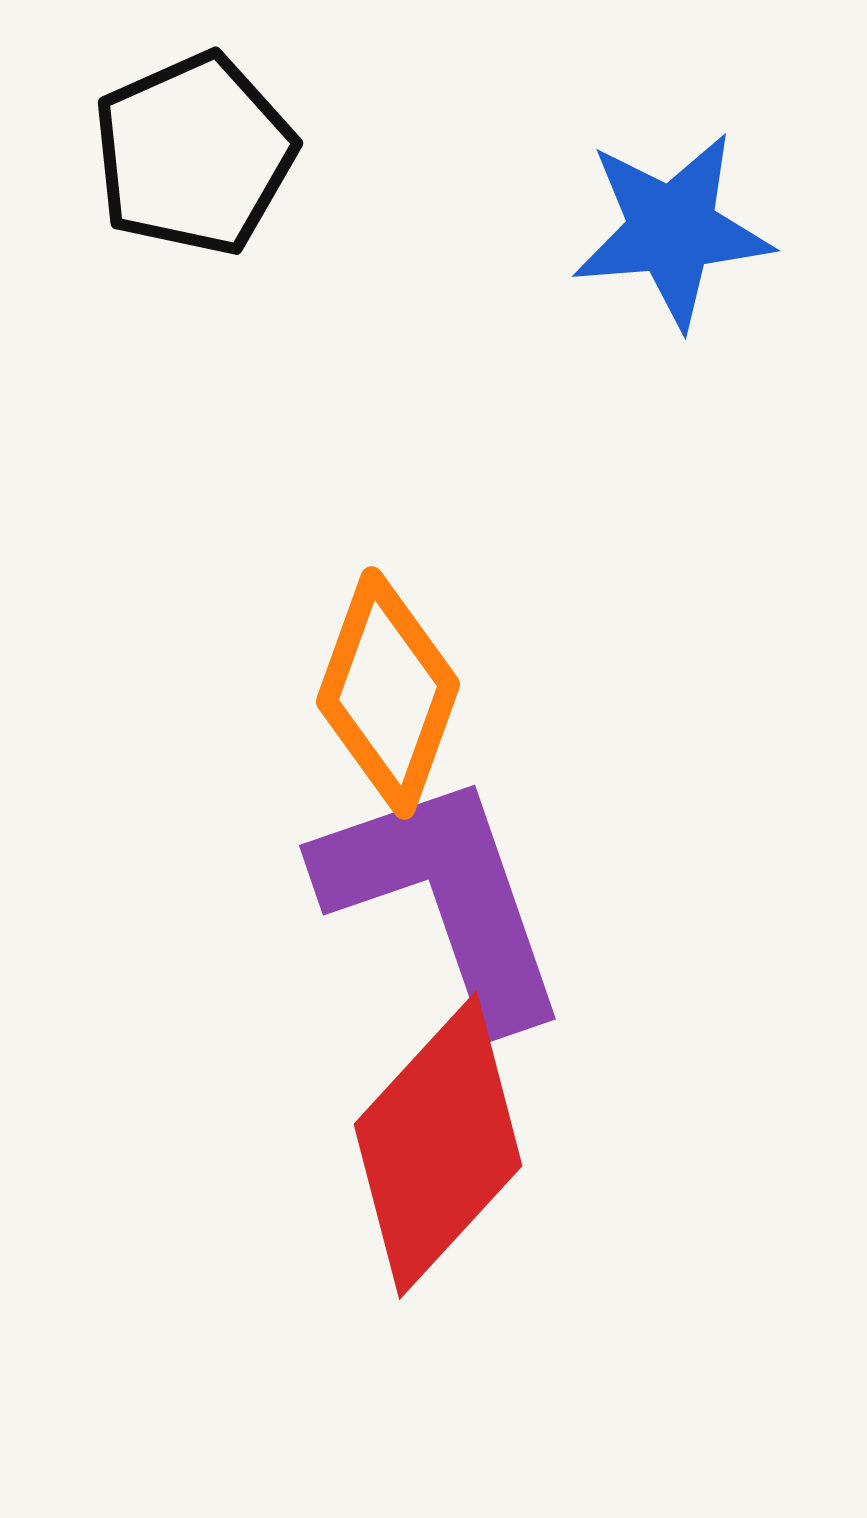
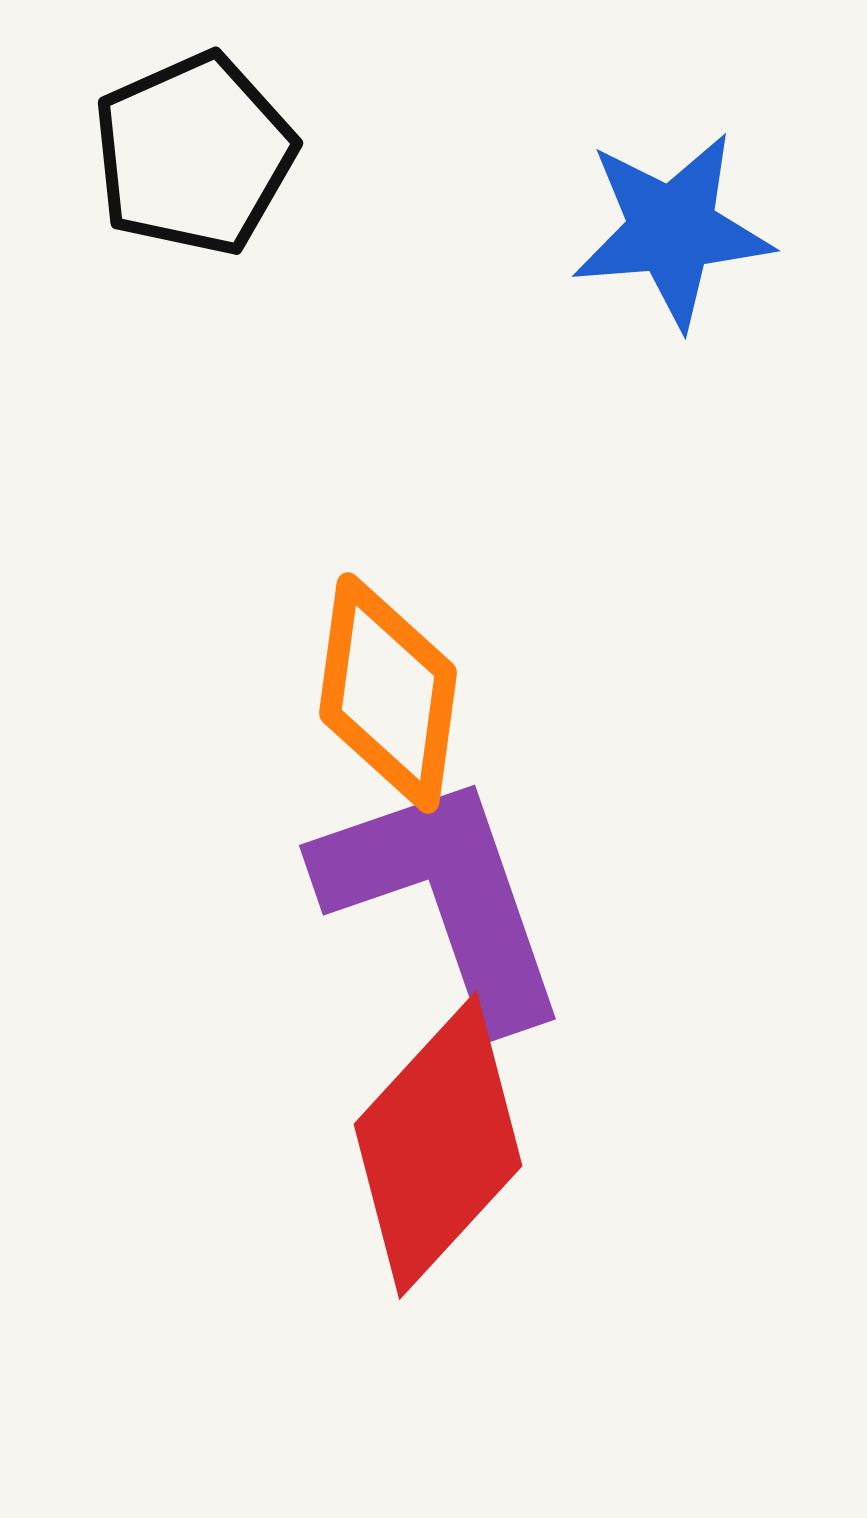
orange diamond: rotated 12 degrees counterclockwise
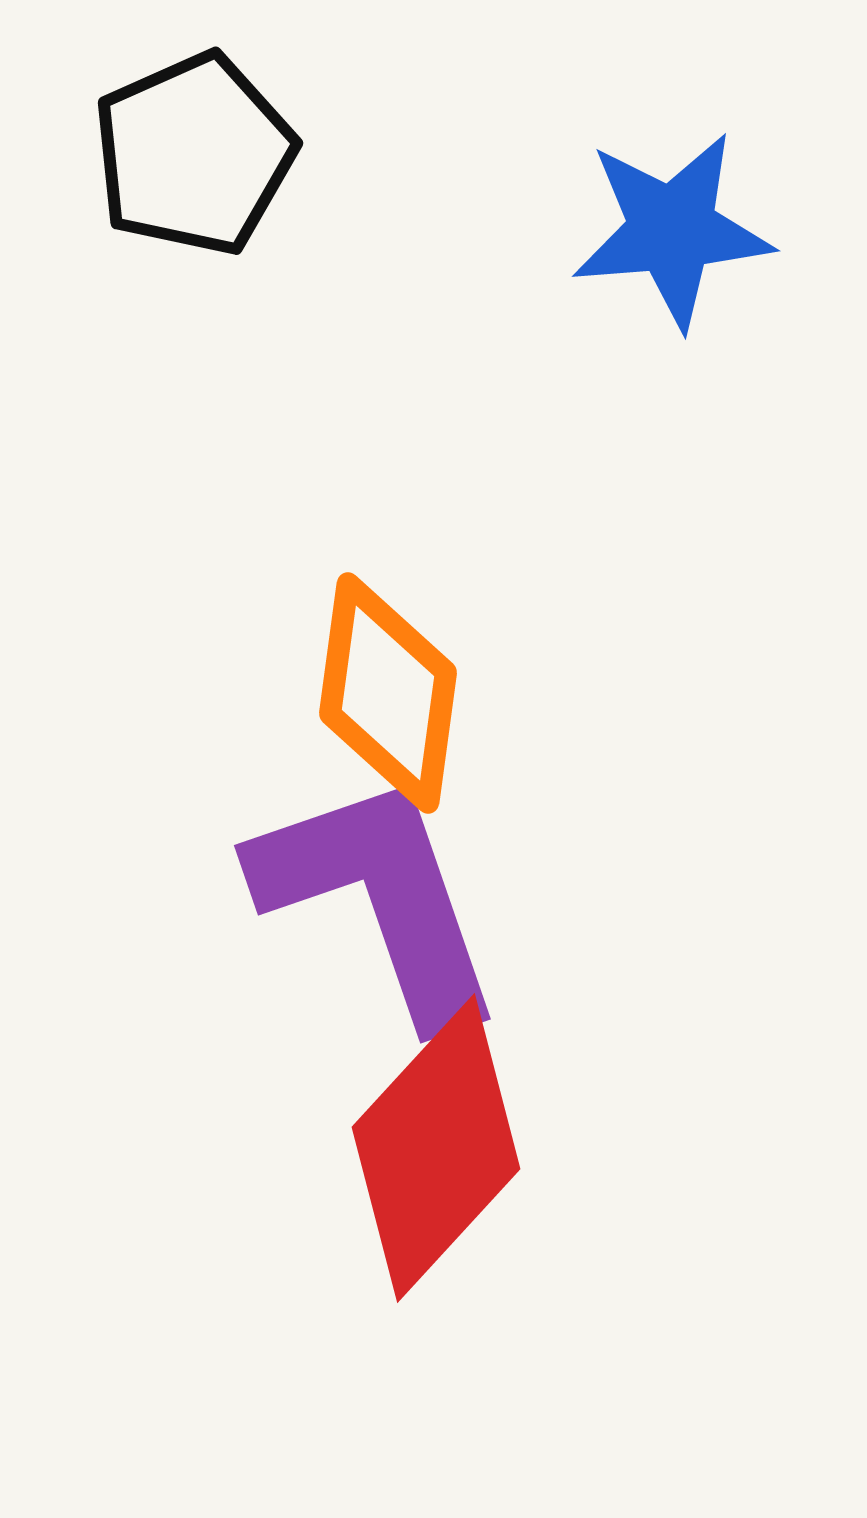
purple L-shape: moved 65 px left
red diamond: moved 2 px left, 3 px down
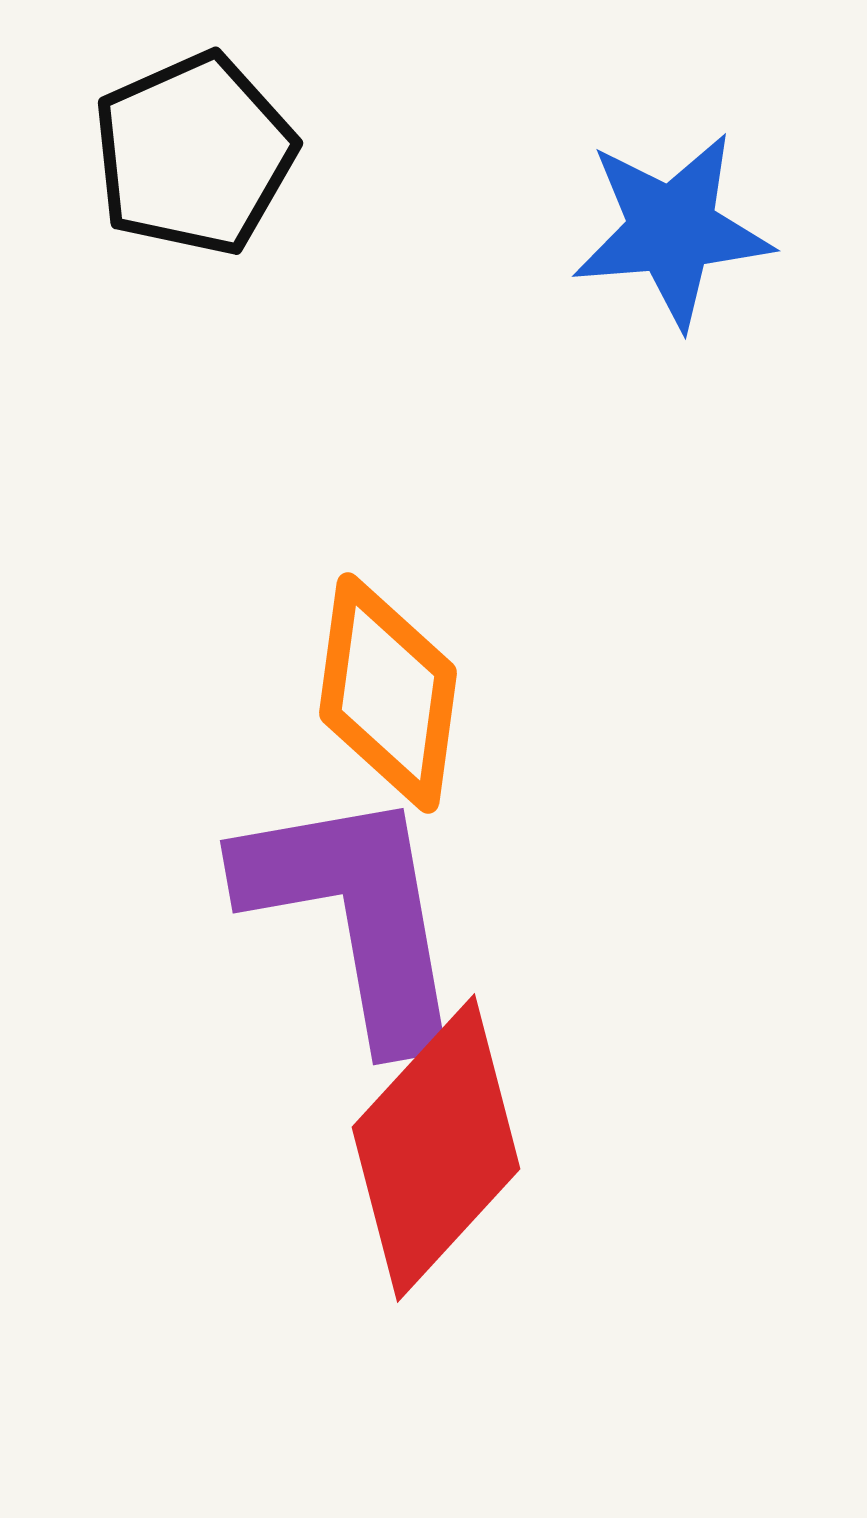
purple L-shape: moved 24 px left, 17 px down; rotated 9 degrees clockwise
